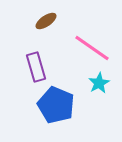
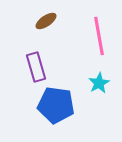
pink line: moved 7 px right, 12 px up; rotated 45 degrees clockwise
blue pentagon: rotated 15 degrees counterclockwise
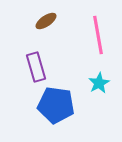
pink line: moved 1 px left, 1 px up
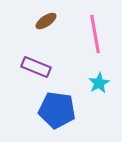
pink line: moved 3 px left, 1 px up
purple rectangle: rotated 52 degrees counterclockwise
blue pentagon: moved 1 px right, 5 px down
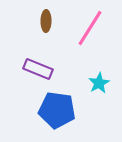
brown ellipse: rotated 55 degrees counterclockwise
pink line: moved 5 px left, 6 px up; rotated 42 degrees clockwise
purple rectangle: moved 2 px right, 2 px down
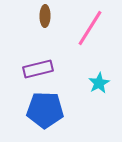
brown ellipse: moved 1 px left, 5 px up
purple rectangle: rotated 36 degrees counterclockwise
blue pentagon: moved 12 px left; rotated 6 degrees counterclockwise
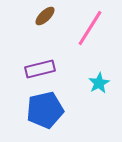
brown ellipse: rotated 45 degrees clockwise
purple rectangle: moved 2 px right
blue pentagon: rotated 15 degrees counterclockwise
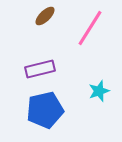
cyan star: moved 8 px down; rotated 10 degrees clockwise
